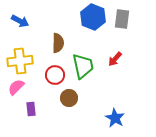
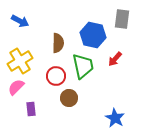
blue hexagon: moved 18 px down; rotated 10 degrees counterclockwise
yellow cross: rotated 25 degrees counterclockwise
red circle: moved 1 px right, 1 px down
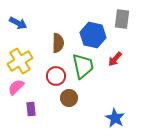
blue arrow: moved 2 px left, 2 px down
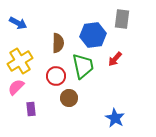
blue hexagon: rotated 20 degrees counterclockwise
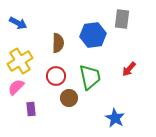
red arrow: moved 14 px right, 10 px down
green trapezoid: moved 7 px right, 11 px down
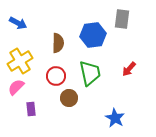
green trapezoid: moved 4 px up
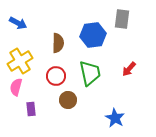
pink semicircle: rotated 30 degrees counterclockwise
brown circle: moved 1 px left, 2 px down
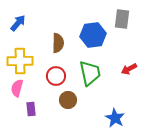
blue arrow: rotated 78 degrees counterclockwise
yellow cross: rotated 30 degrees clockwise
red arrow: rotated 21 degrees clockwise
pink semicircle: moved 1 px right, 1 px down
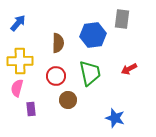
blue star: rotated 12 degrees counterclockwise
